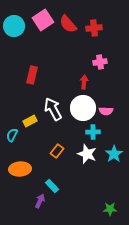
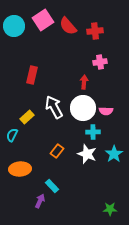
red semicircle: moved 2 px down
red cross: moved 1 px right, 3 px down
white arrow: moved 1 px right, 2 px up
yellow rectangle: moved 3 px left, 4 px up; rotated 16 degrees counterclockwise
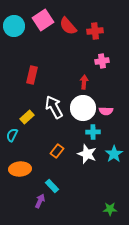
pink cross: moved 2 px right, 1 px up
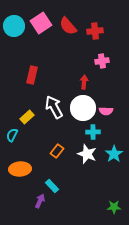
pink square: moved 2 px left, 3 px down
green star: moved 4 px right, 2 px up
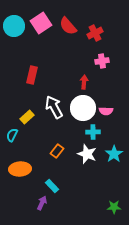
red cross: moved 2 px down; rotated 21 degrees counterclockwise
purple arrow: moved 2 px right, 2 px down
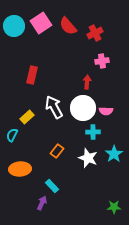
red arrow: moved 3 px right
white star: moved 1 px right, 4 px down
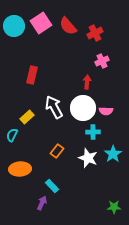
pink cross: rotated 16 degrees counterclockwise
cyan star: moved 1 px left
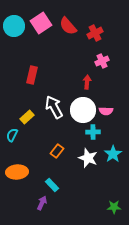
white circle: moved 2 px down
orange ellipse: moved 3 px left, 3 px down
cyan rectangle: moved 1 px up
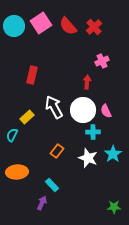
red cross: moved 1 px left, 6 px up; rotated 14 degrees counterclockwise
pink semicircle: rotated 64 degrees clockwise
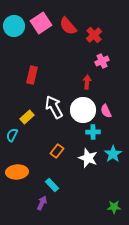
red cross: moved 8 px down
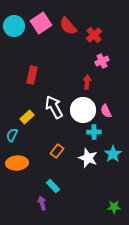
cyan cross: moved 1 px right
orange ellipse: moved 9 px up
cyan rectangle: moved 1 px right, 1 px down
purple arrow: rotated 40 degrees counterclockwise
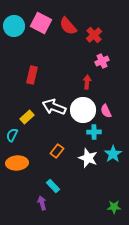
pink square: rotated 30 degrees counterclockwise
white arrow: rotated 40 degrees counterclockwise
